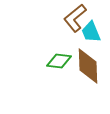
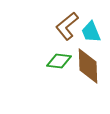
brown L-shape: moved 8 px left, 8 px down
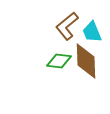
cyan trapezoid: moved 1 px right
brown diamond: moved 2 px left, 5 px up
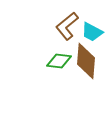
cyan trapezoid: rotated 40 degrees counterclockwise
brown diamond: rotated 6 degrees clockwise
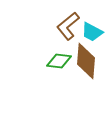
brown L-shape: moved 1 px right
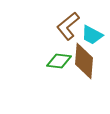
cyan trapezoid: moved 3 px down
brown diamond: moved 2 px left
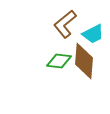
brown L-shape: moved 3 px left, 2 px up
cyan trapezoid: moved 1 px right, 1 px up; rotated 55 degrees counterclockwise
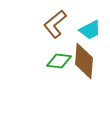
brown L-shape: moved 10 px left
cyan trapezoid: moved 3 px left, 4 px up
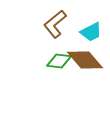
cyan trapezoid: moved 1 px right, 2 px down
brown diamond: moved 1 px right, 1 px up; rotated 45 degrees counterclockwise
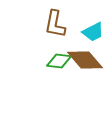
brown L-shape: rotated 40 degrees counterclockwise
cyan trapezoid: moved 2 px right
